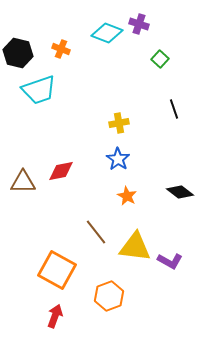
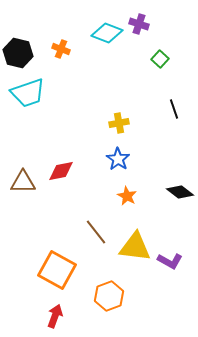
cyan trapezoid: moved 11 px left, 3 px down
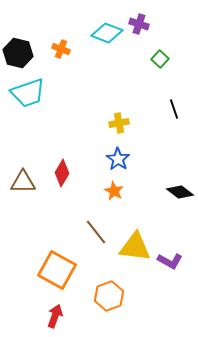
red diamond: moved 1 px right, 2 px down; rotated 48 degrees counterclockwise
orange star: moved 13 px left, 5 px up
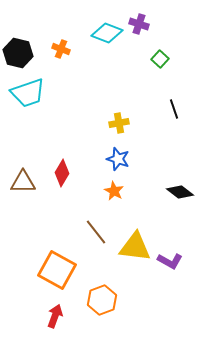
blue star: rotated 15 degrees counterclockwise
orange hexagon: moved 7 px left, 4 px down
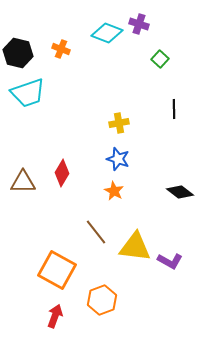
black line: rotated 18 degrees clockwise
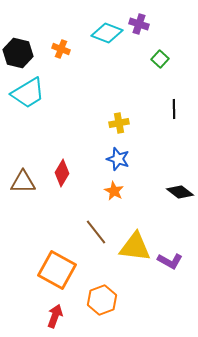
cyan trapezoid: rotated 12 degrees counterclockwise
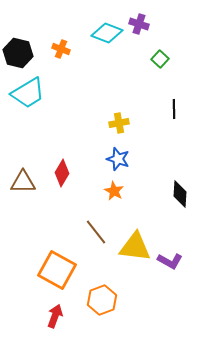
black diamond: moved 2 px down; rotated 56 degrees clockwise
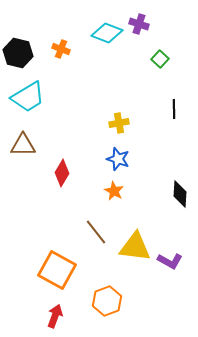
cyan trapezoid: moved 4 px down
brown triangle: moved 37 px up
orange hexagon: moved 5 px right, 1 px down
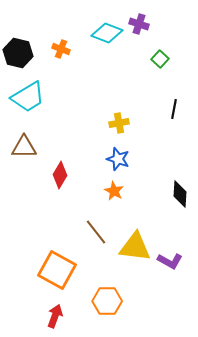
black line: rotated 12 degrees clockwise
brown triangle: moved 1 px right, 2 px down
red diamond: moved 2 px left, 2 px down
orange hexagon: rotated 20 degrees clockwise
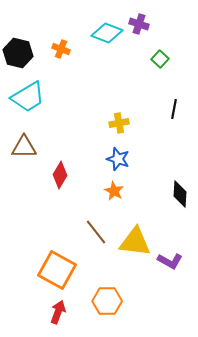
yellow triangle: moved 5 px up
red arrow: moved 3 px right, 4 px up
